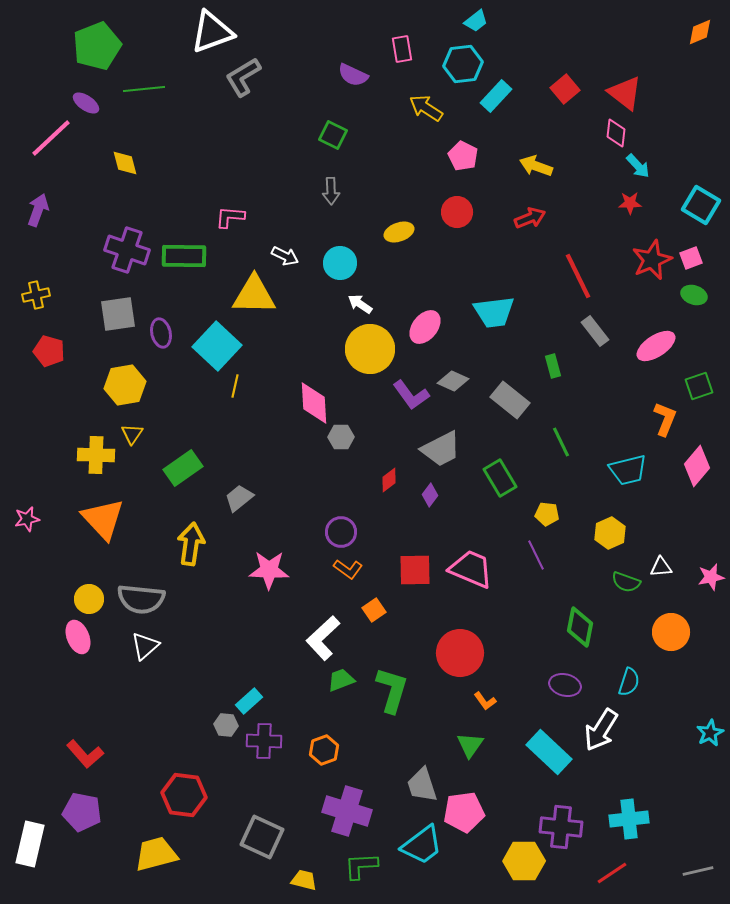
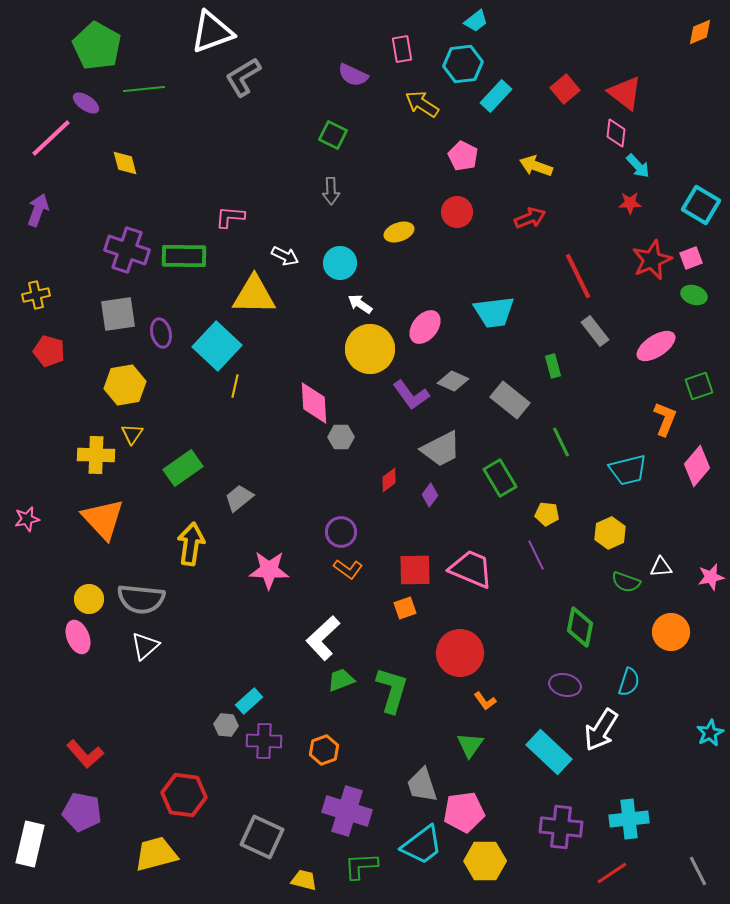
green pentagon at (97, 46): rotated 21 degrees counterclockwise
yellow arrow at (426, 108): moved 4 px left, 4 px up
orange square at (374, 610): moved 31 px right, 2 px up; rotated 15 degrees clockwise
yellow hexagon at (524, 861): moved 39 px left
gray line at (698, 871): rotated 76 degrees clockwise
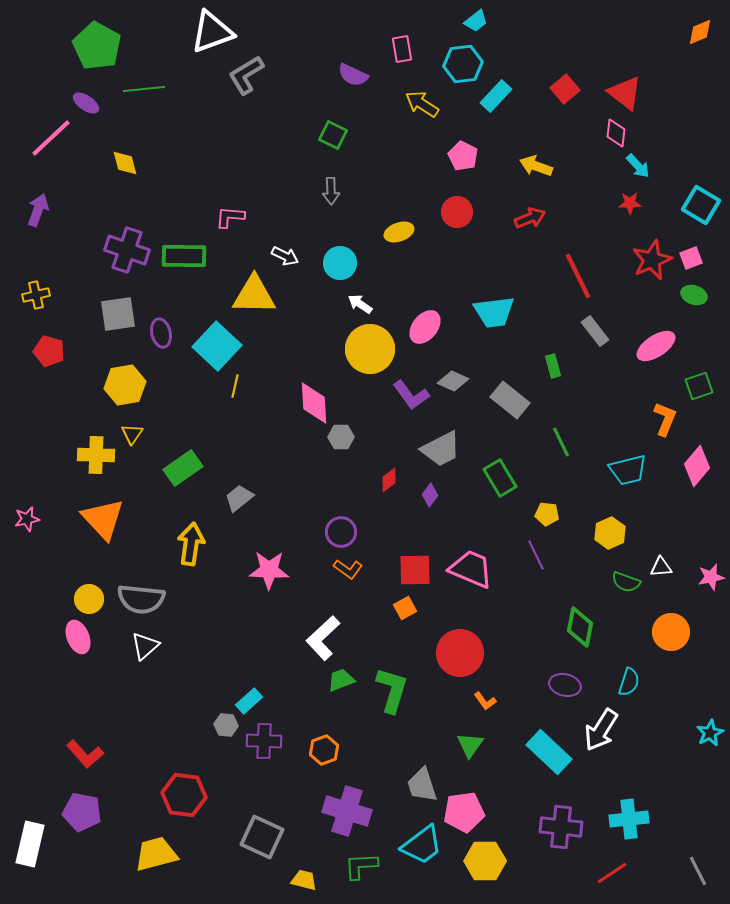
gray L-shape at (243, 77): moved 3 px right, 2 px up
orange square at (405, 608): rotated 10 degrees counterclockwise
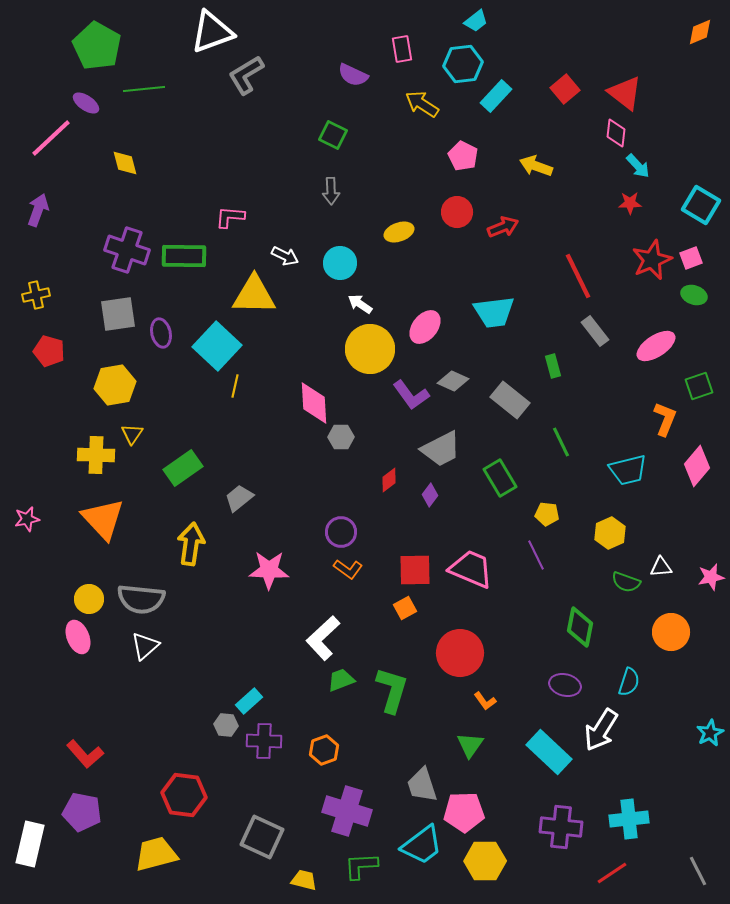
red arrow at (530, 218): moved 27 px left, 9 px down
yellow hexagon at (125, 385): moved 10 px left
pink pentagon at (464, 812): rotated 6 degrees clockwise
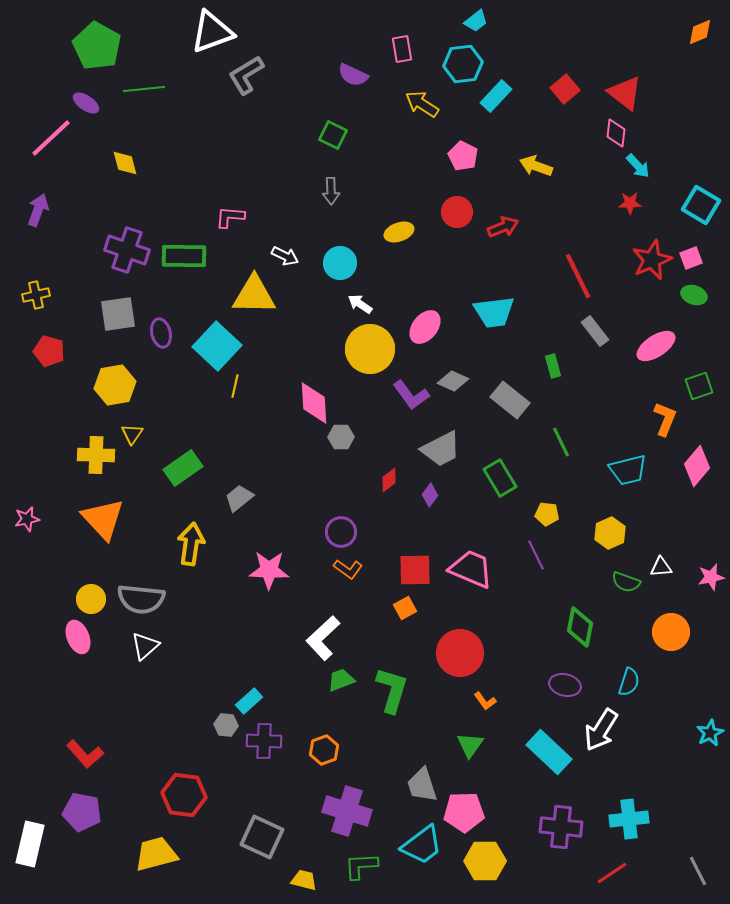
yellow circle at (89, 599): moved 2 px right
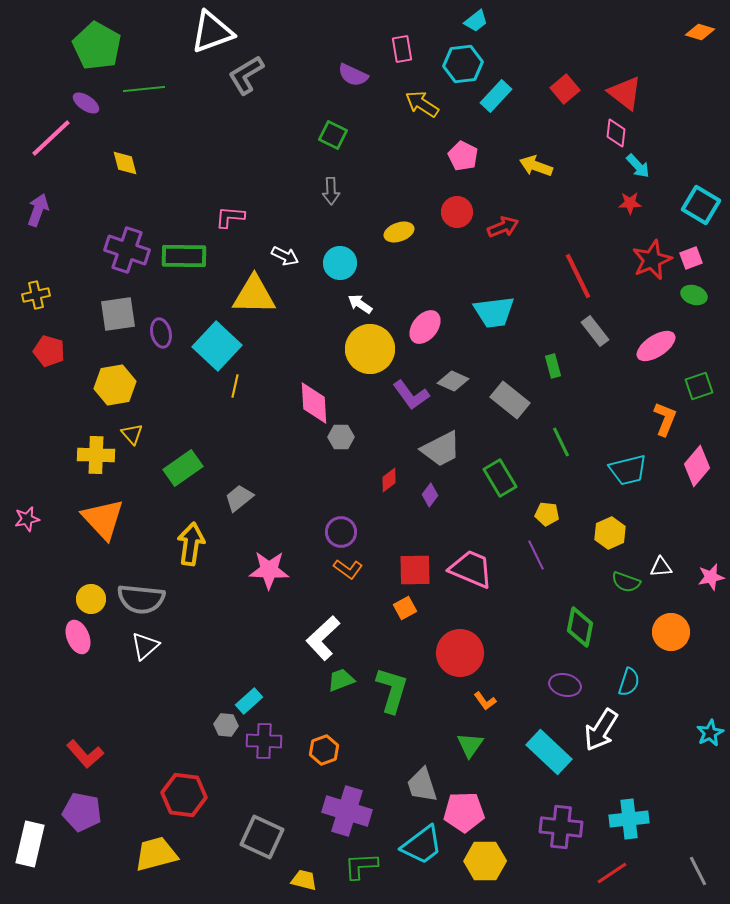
orange diamond at (700, 32): rotated 40 degrees clockwise
yellow triangle at (132, 434): rotated 15 degrees counterclockwise
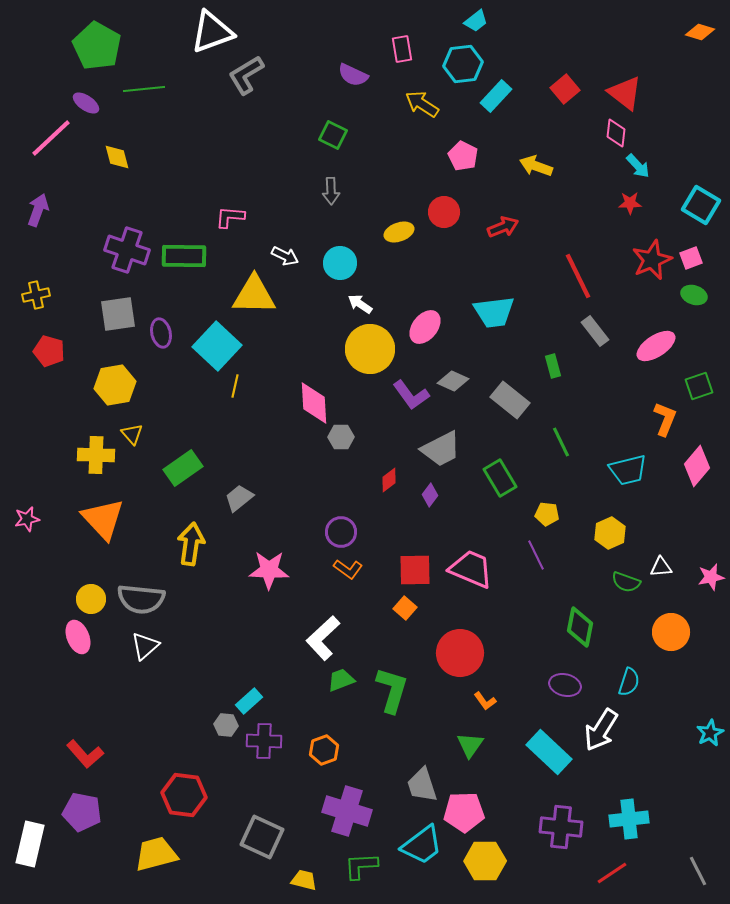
yellow diamond at (125, 163): moved 8 px left, 6 px up
red circle at (457, 212): moved 13 px left
orange square at (405, 608): rotated 20 degrees counterclockwise
